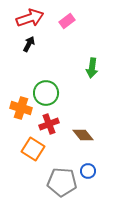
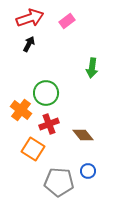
orange cross: moved 2 px down; rotated 20 degrees clockwise
gray pentagon: moved 3 px left
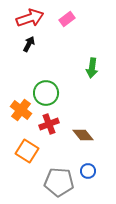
pink rectangle: moved 2 px up
orange square: moved 6 px left, 2 px down
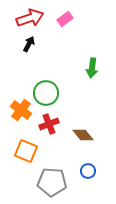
pink rectangle: moved 2 px left
orange square: moved 1 px left; rotated 10 degrees counterclockwise
gray pentagon: moved 7 px left
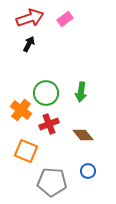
green arrow: moved 11 px left, 24 px down
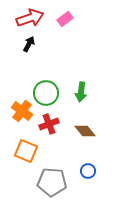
orange cross: moved 1 px right, 1 px down
brown diamond: moved 2 px right, 4 px up
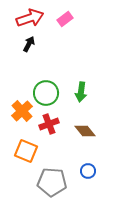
orange cross: rotated 10 degrees clockwise
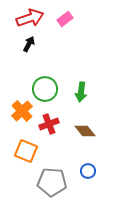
green circle: moved 1 px left, 4 px up
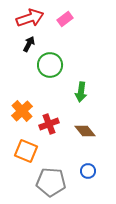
green circle: moved 5 px right, 24 px up
gray pentagon: moved 1 px left
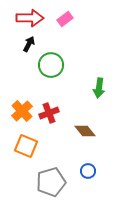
red arrow: rotated 20 degrees clockwise
green circle: moved 1 px right
green arrow: moved 18 px right, 4 px up
red cross: moved 11 px up
orange square: moved 5 px up
gray pentagon: rotated 20 degrees counterclockwise
